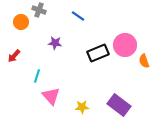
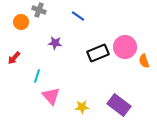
pink circle: moved 2 px down
red arrow: moved 2 px down
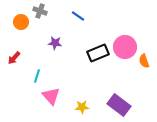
gray cross: moved 1 px right, 1 px down
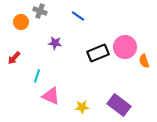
pink triangle: rotated 24 degrees counterclockwise
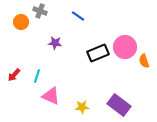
red arrow: moved 17 px down
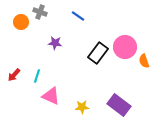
gray cross: moved 1 px down
black rectangle: rotated 30 degrees counterclockwise
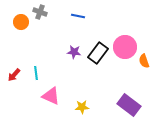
blue line: rotated 24 degrees counterclockwise
purple star: moved 19 px right, 9 px down
cyan line: moved 1 px left, 3 px up; rotated 24 degrees counterclockwise
purple rectangle: moved 10 px right
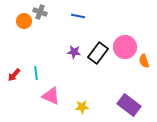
orange circle: moved 3 px right, 1 px up
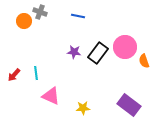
yellow star: moved 1 px right, 1 px down
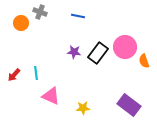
orange circle: moved 3 px left, 2 px down
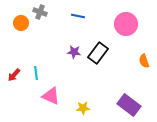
pink circle: moved 1 px right, 23 px up
